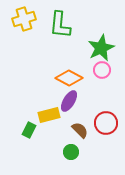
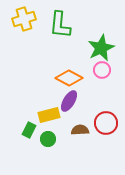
brown semicircle: rotated 48 degrees counterclockwise
green circle: moved 23 px left, 13 px up
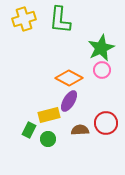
green L-shape: moved 5 px up
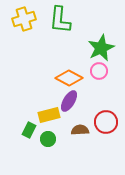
pink circle: moved 3 px left, 1 px down
red circle: moved 1 px up
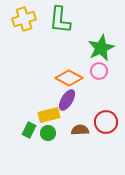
purple ellipse: moved 2 px left, 1 px up
green circle: moved 6 px up
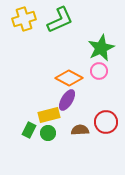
green L-shape: rotated 120 degrees counterclockwise
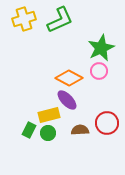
purple ellipse: rotated 75 degrees counterclockwise
red circle: moved 1 px right, 1 px down
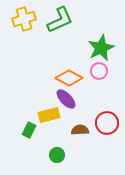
purple ellipse: moved 1 px left, 1 px up
green circle: moved 9 px right, 22 px down
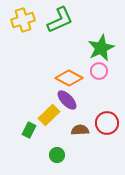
yellow cross: moved 1 px left, 1 px down
purple ellipse: moved 1 px right, 1 px down
yellow rectangle: rotated 30 degrees counterclockwise
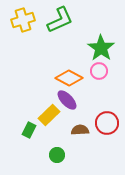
green star: rotated 12 degrees counterclockwise
